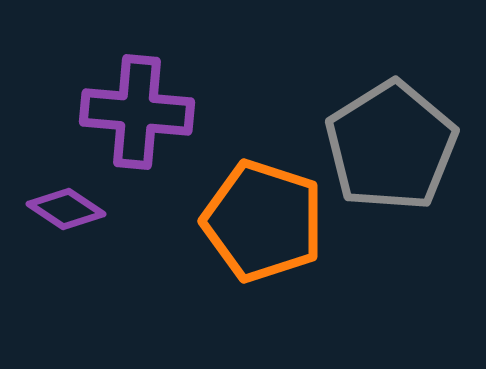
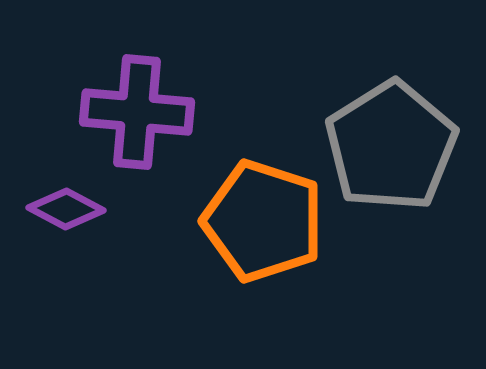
purple diamond: rotated 6 degrees counterclockwise
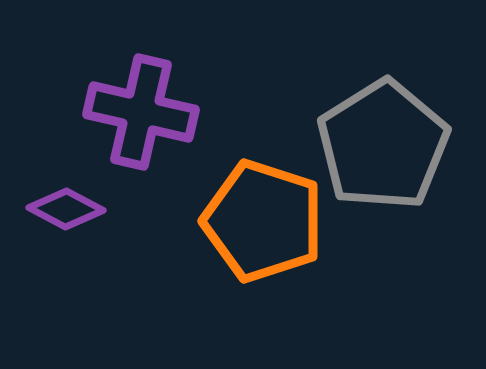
purple cross: moved 4 px right; rotated 8 degrees clockwise
gray pentagon: moved 8 px left, 1 px up
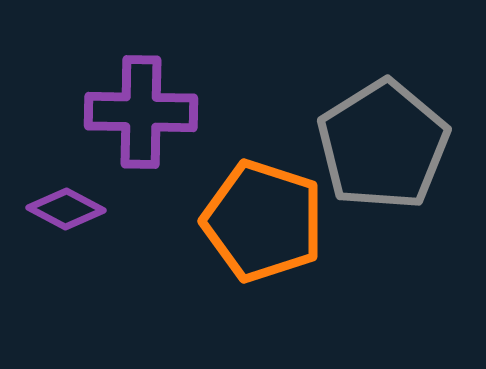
purple cross: rotated 12 degrees counterclockwise
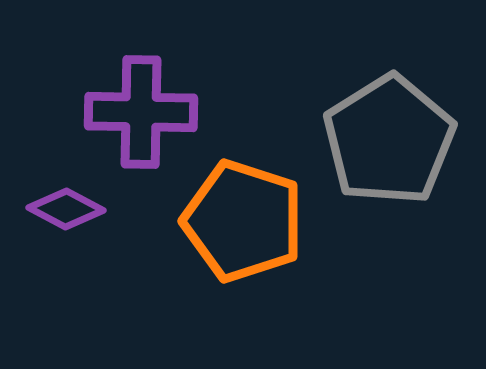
gray pentagon: moved 6 px right, 5 px up
orange pentagon: moved 20 px left
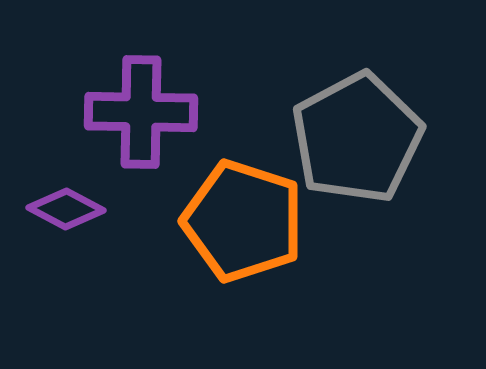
gray pentagon: moved 32 px left, 2 px up; rotated 4 degrees clockwise
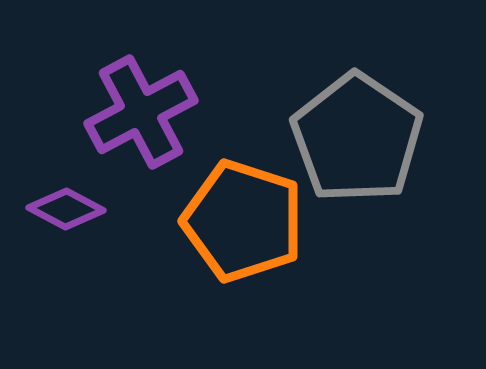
purple cross: rotated 29 degrees counterclockwise
gray pentagon: rotated 10 degrees counterclockwise
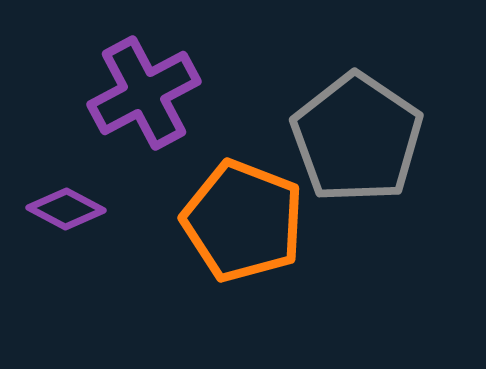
purple cross: moved 3 px right, 19 px up
orange pentagon: rotated 3 degrees clockwise
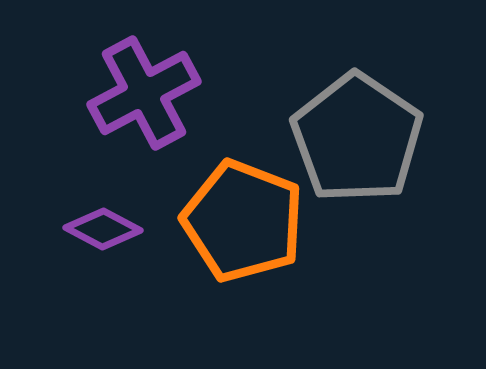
purple diamond: moved 37 px right, 20 px down
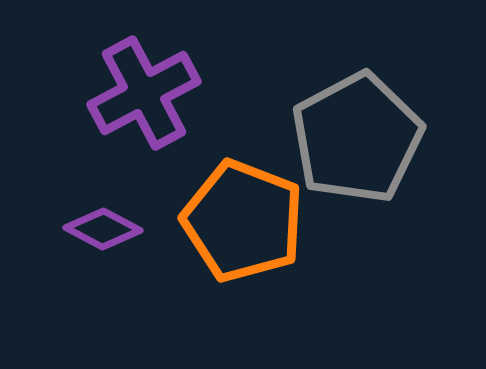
gray pentagon: rotated 10 degrees clockwise
